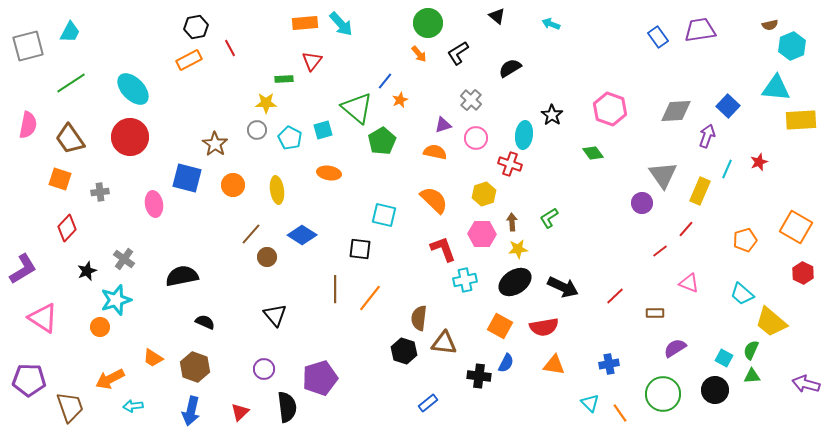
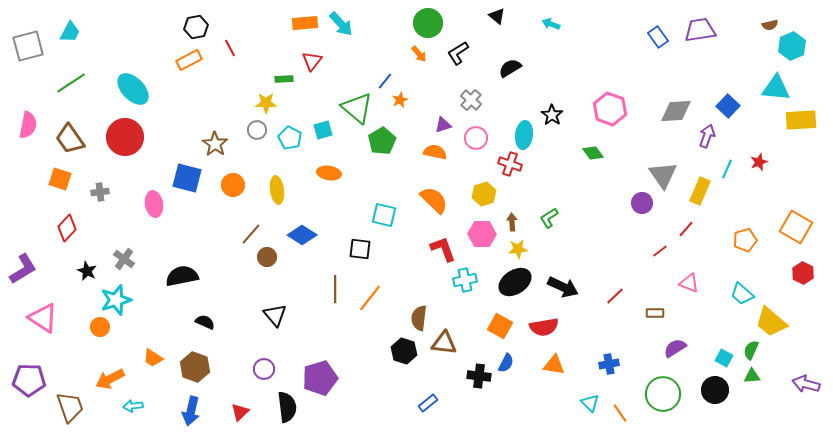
red circle at (130, 137): moved 5 px left
black star at (87, 271): rotated 24 degrees counterclockwise
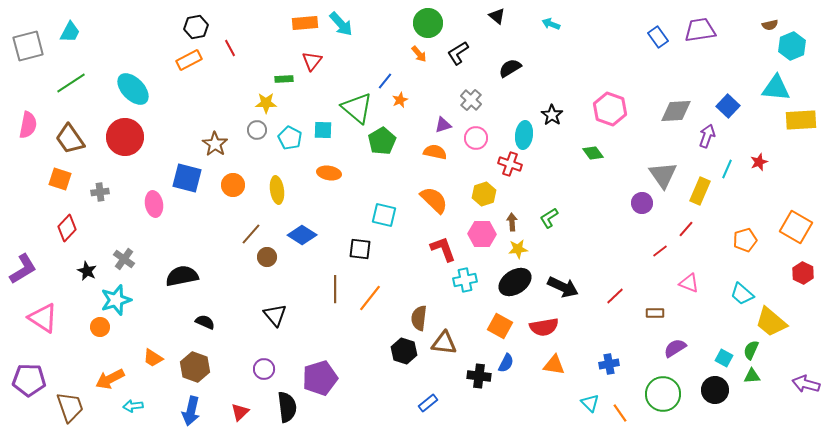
cyan square at (323, 130): rotated 18 degrees clockwise
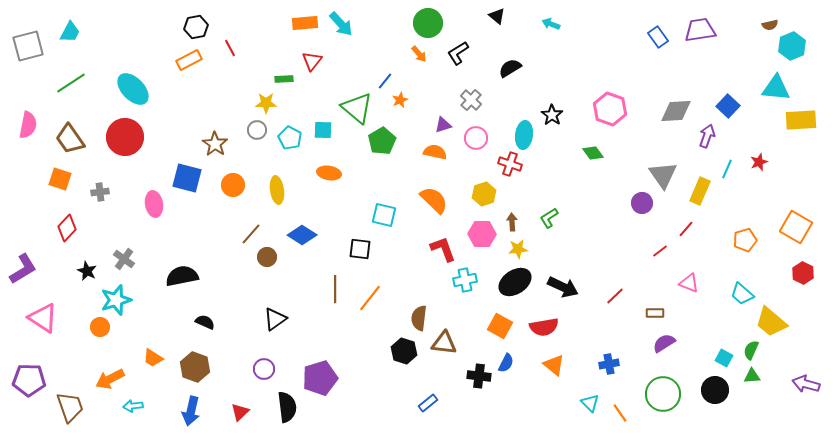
black triangle at (275, 315): moved 4 px down; rotated 35 degrees clockwise
purple semicircle at (675, 348): moved 11 px left, 5 px up
orange triangle at (554, 365): rotated 30 degrees clockwise
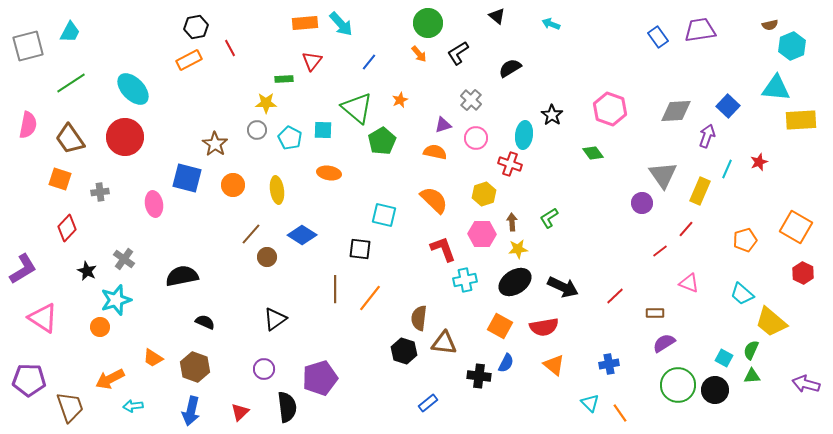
blue line at (385, 81): moved 16 px left, 19 px up
green circle at (663, 394): moved 15 px right, 9 px up
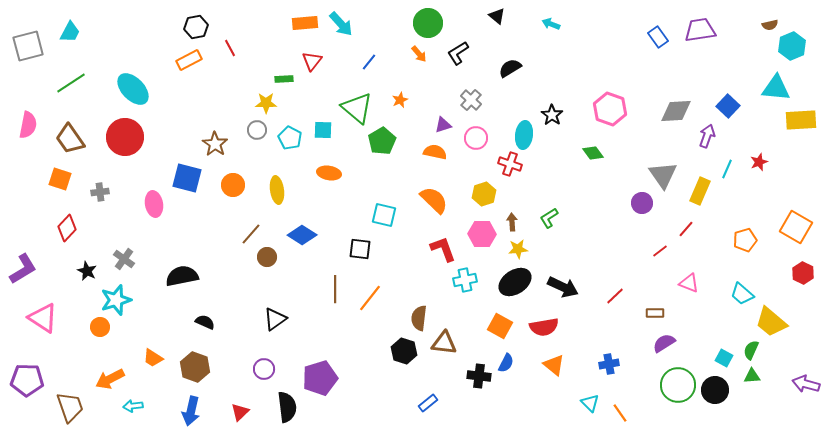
purple pentagon at (29, 380): moved 2 px left
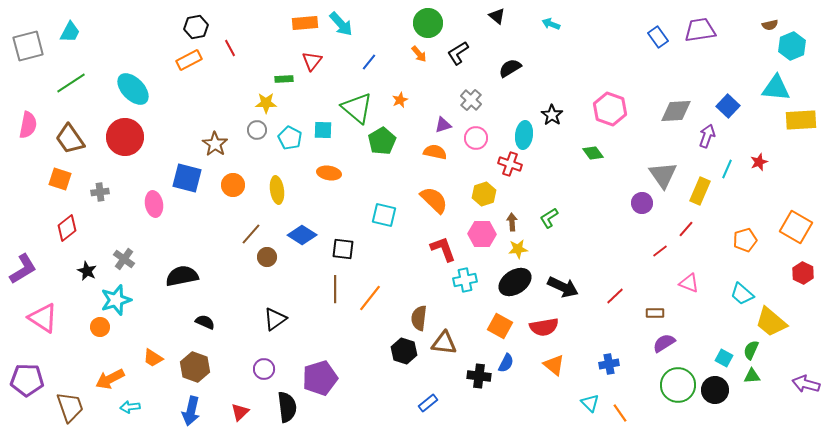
red diamond at (67, 228): rotated 8 degrees clockwise
black square at (360, 249): moved 17 px left
cyan arrow at (133, 406): moved 3 px left, 1 px down
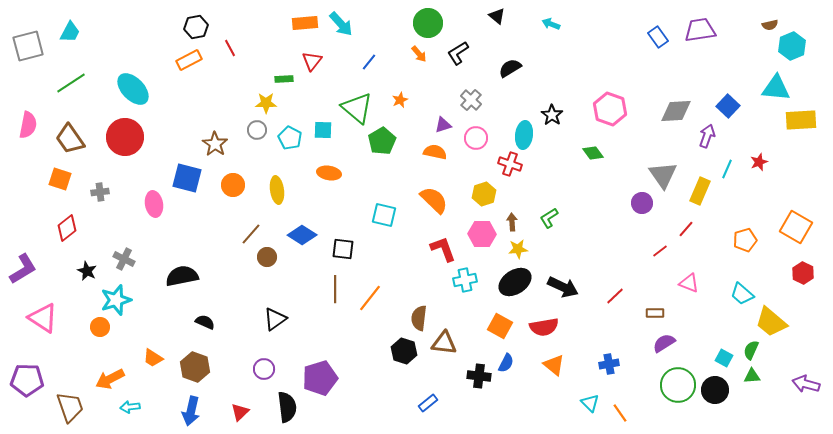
gray cross at (124, 259): rotated 10 degrees counterclockwise
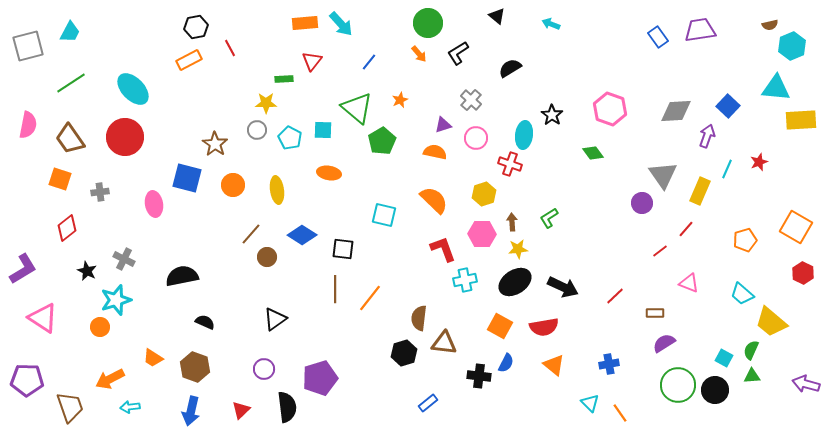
black hexagon at (404, 351): moved 2 px down; rotated 25 degrees clockwise
red triangle at (240, 412): moved 1 px right, 2 px up
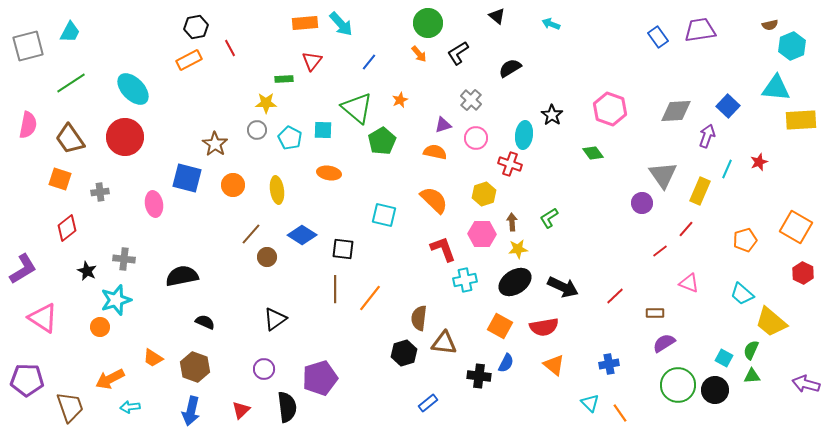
gray cross at (124, 259): rotated 20 degrees counterclockwise
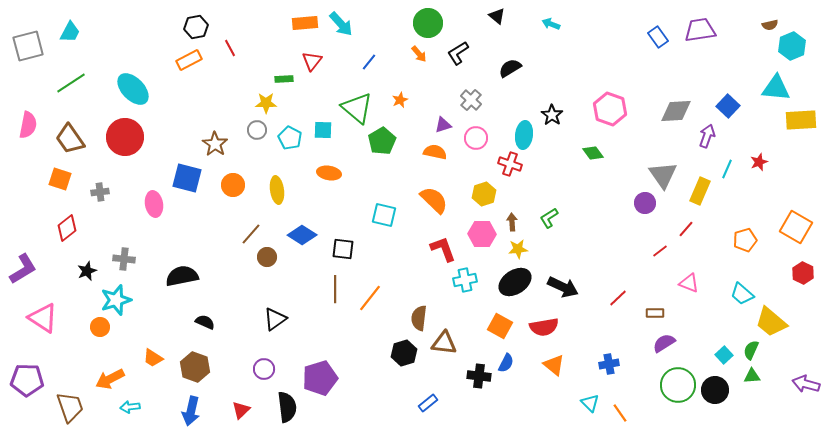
purple circle at (642, 203): moved 3 px right
black star at (87, 271): rotated 24 degrees clockwise
red line at (615, 296): moved 3 px right, 2 px down
cyan square at (724, 358): moved 3 px up; rotated 18 degrees clockwise
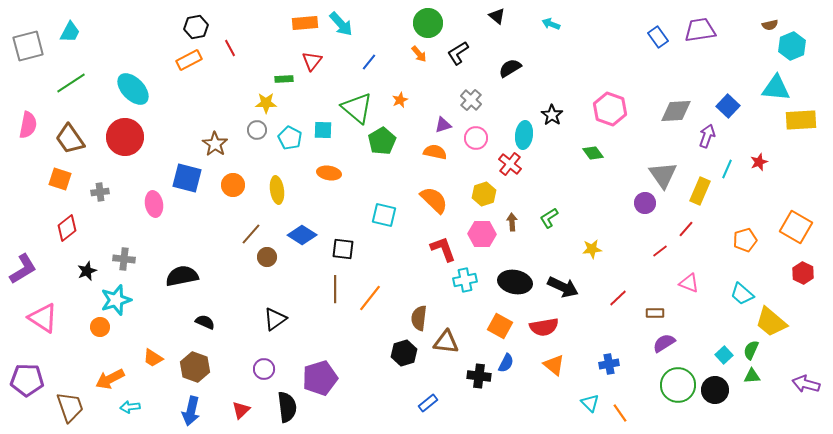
red cross at (510, 164): rotated 20 degrees clockwise
yellow star at (518, 249): moved 74 px right
black ellipse at (515, 282): rotated 44 degrees clockwise
brown triangle at (444, 343): moved 2 px right, 1 px up
